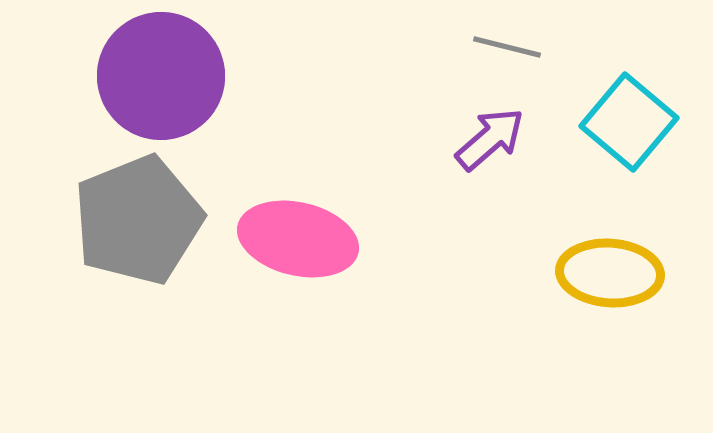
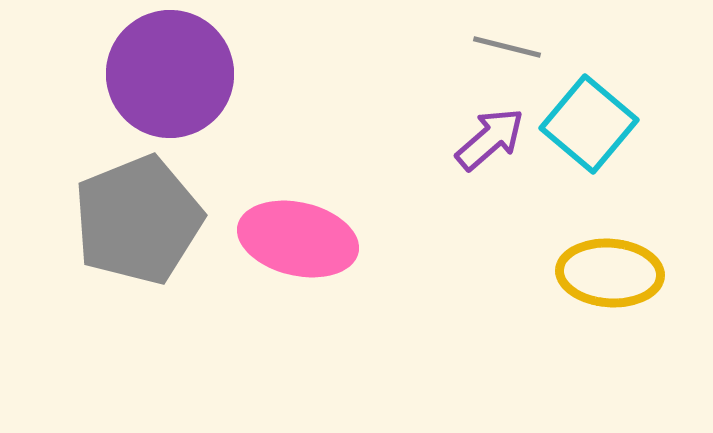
purple circle: moved 9 px right, 2 px up
cyan square: moved 40 px left, 2 px down
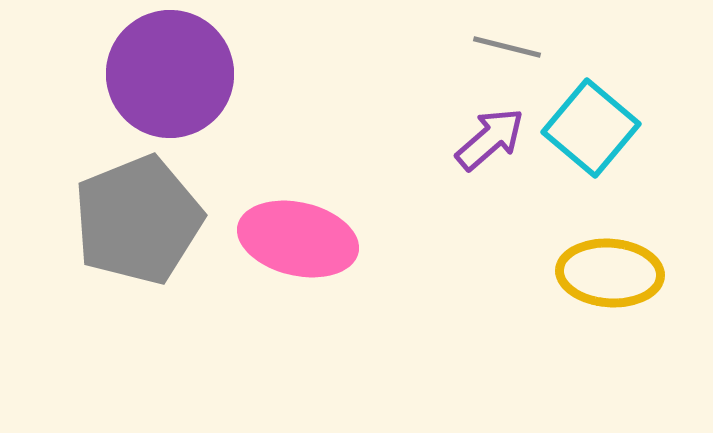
cyan square: moved 2 px right, 4 px down
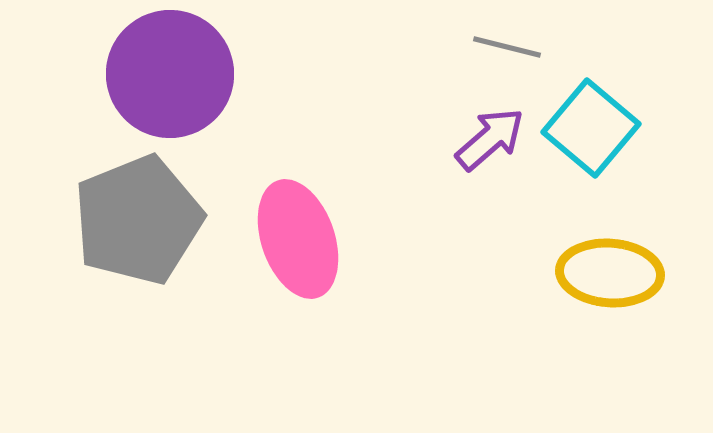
pink ellipse: rotated 58 degrees clockwise
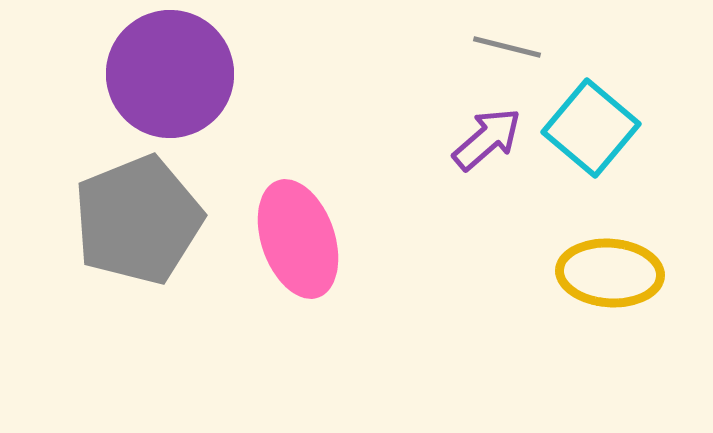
purple arrow: moved 3 px left
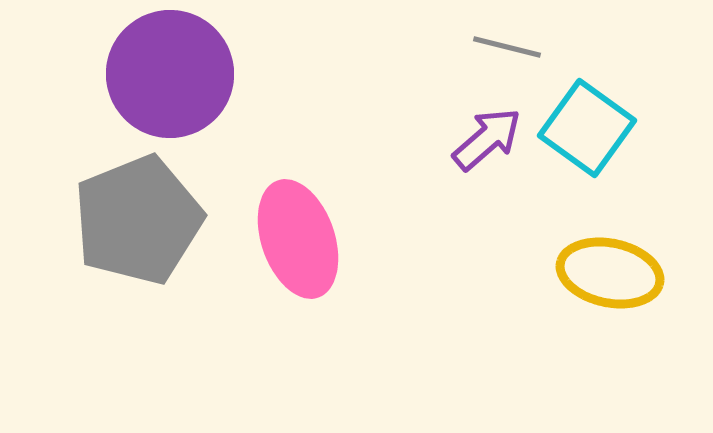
cyan square: moved 4 px left; rotated 4 degrees counterclockwise
yellow ellipse: rotated 8 degrees clockwise
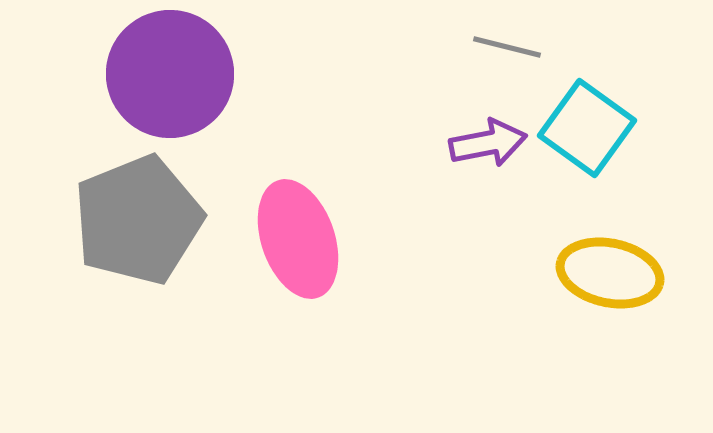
purple arrow: moved 1 px right, 4 px down; rotated 30 degrees clockwise
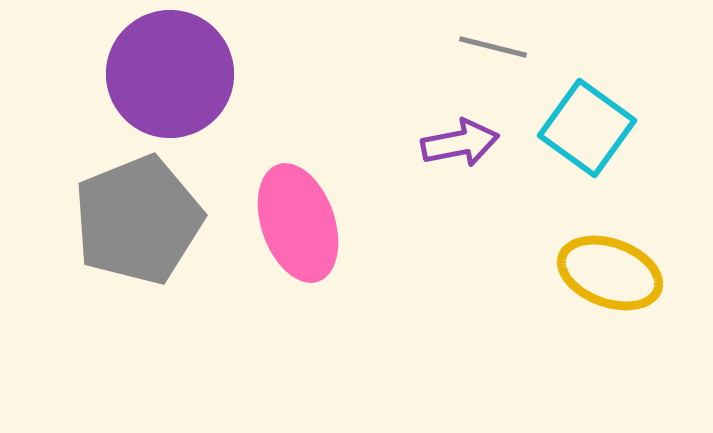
gray line: moved 14 px left
purple arrow: moved 28 px left
pink ellipse: moved 16 px up
yellow ellipse: rotated 8 degrees clockwise
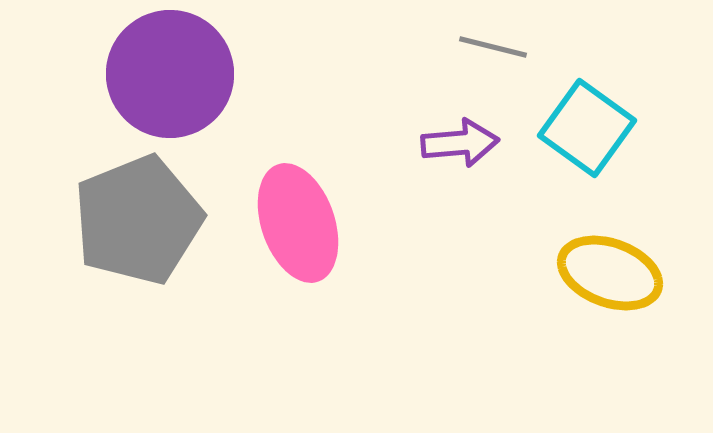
purple arrow: rotated 6 degrees clockwise
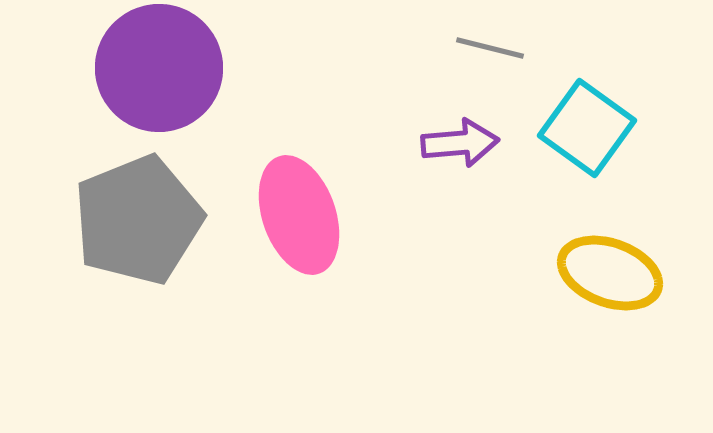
gray line: moved 3 px left, 1 px down
purple circle: moved 11 px left, 6 px up
pink ellipse: moved 1 px right, 8 px up
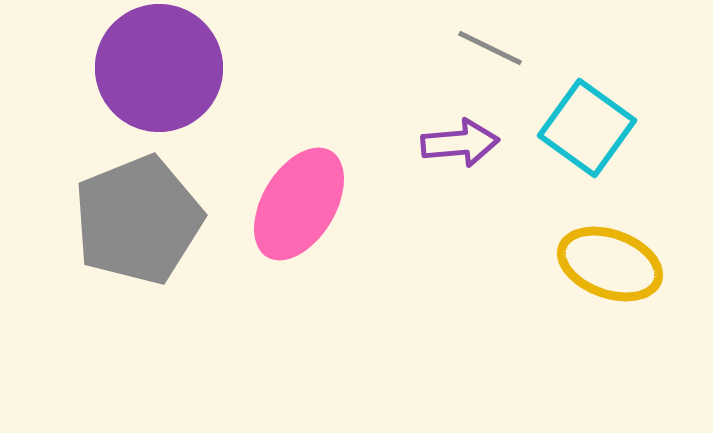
gray line: rotated 12 degrees clockwise
pink ellipse: moved 11 px up; rotated 50 degrees clockwise
yellow ellipse: moved 9 px up
